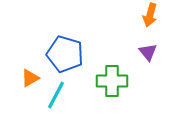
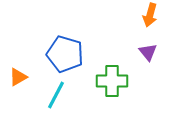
orange triangle: moved 12 px left, 1 px up
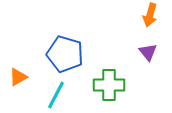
green cross: moved 3 px left, 4 px down
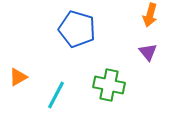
blue pentagon: moved 12 px right, 25 px up
green cross: rotated 12 degrees clockwise
